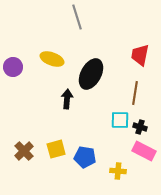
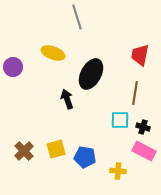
yellow ellipse: moved 1 px right, 6 px up
black arrow: rotated 24 degrees counterclockwise
black cross: moved 3 px right
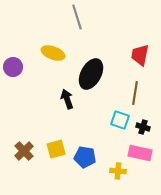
cyan square: rotated 18 degrees clockwise
pink rectangle: moved 4 px left, 2 px down; rotated 15 degrees counterclockwise
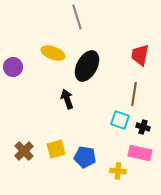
black ellipse: moved 4 px left, 8 px up
brown line: moved 1 px left, 1 px down
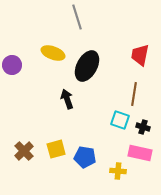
purple circle: moved 1 px left, 2 px up
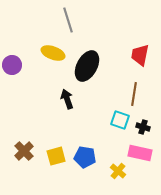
gray line: moved 9 px left, 3 px down
yellow square: moved 7 px down
yellow cross: rotated 35 degrees clockwise
